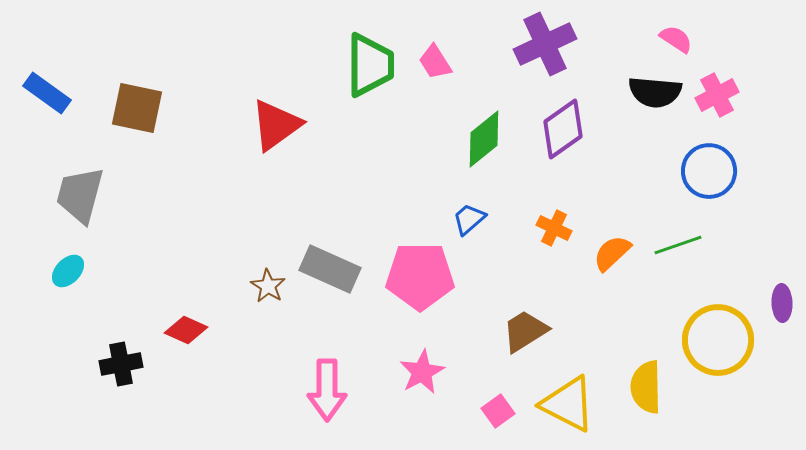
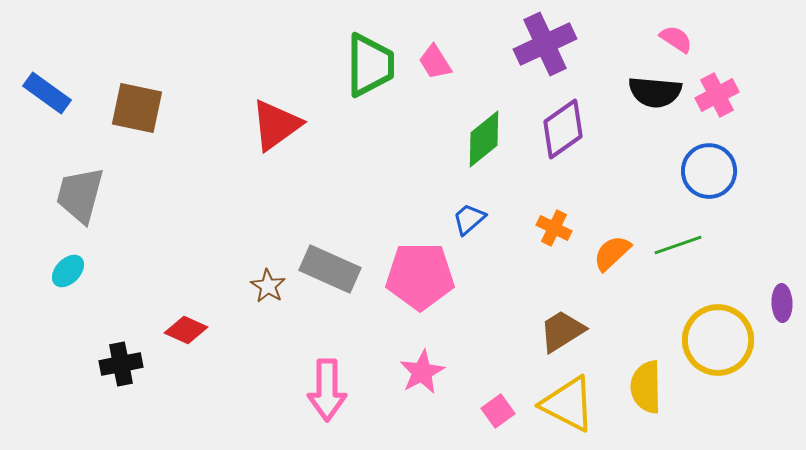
brown trapezoid: moved 37 px right
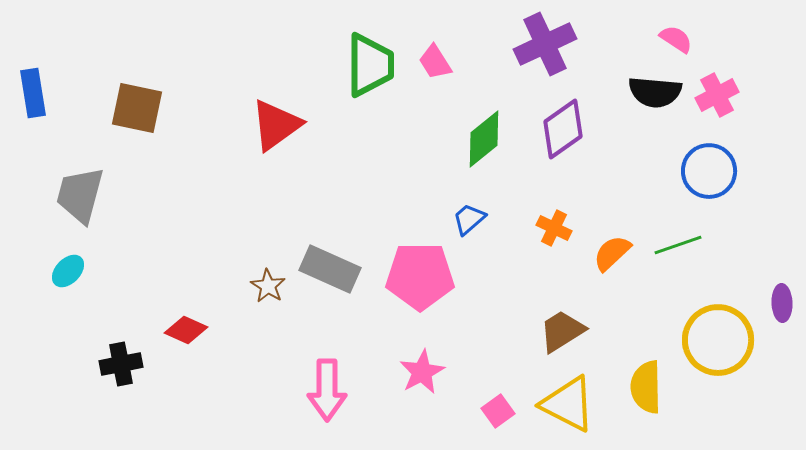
blue rectangle: moved 14 px left; rotated 45 degrees clockwise
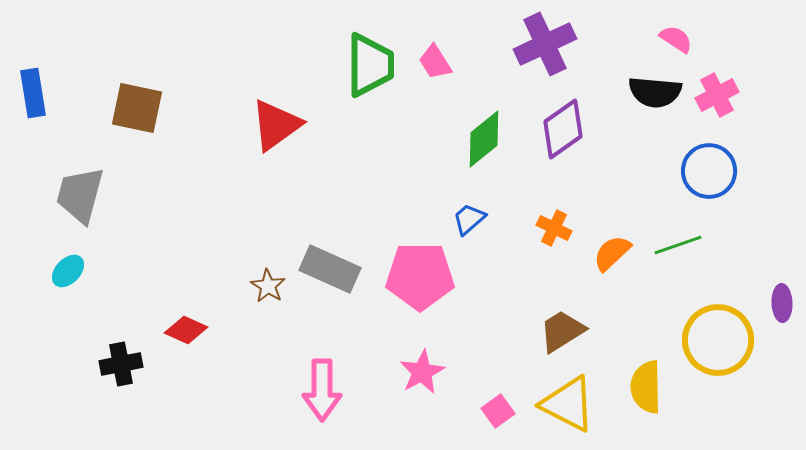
pink arrow: moved 5 px left
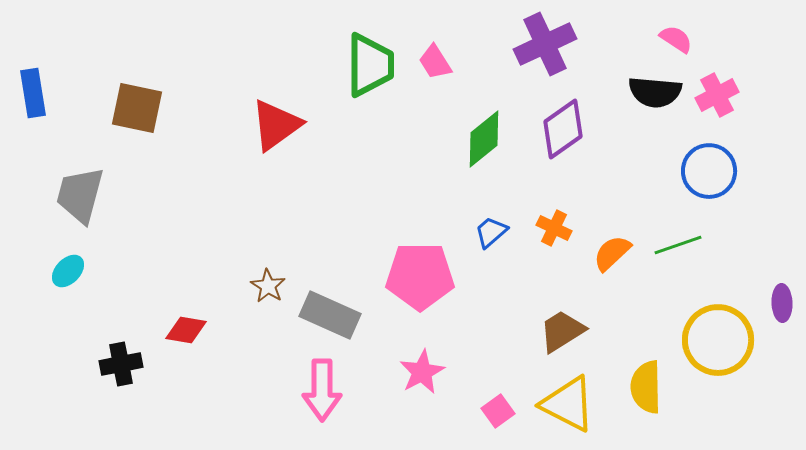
blue trapezoid: moved 22 px right, 13 px down
gray rectangle: moved 46 px down
red diamond: rotated 15 degrees counterclockwise
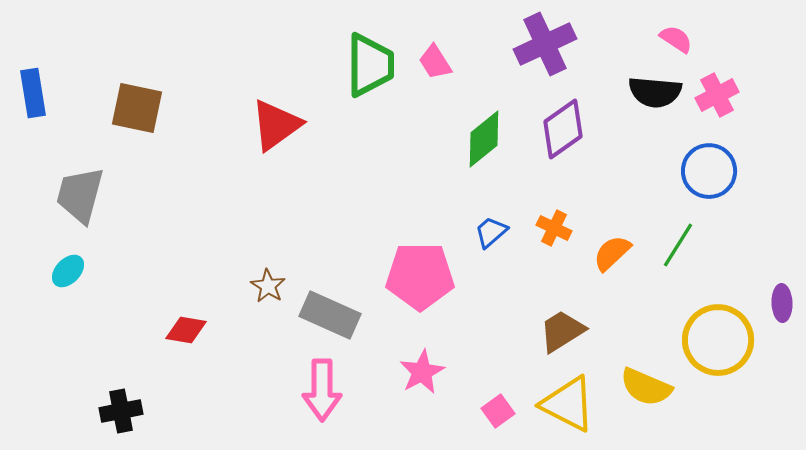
green line: rotated 39 degrees counterclockwise
black cross: moved 47 px down
yellow semicircle: rotated 66 degrees counterclockwise
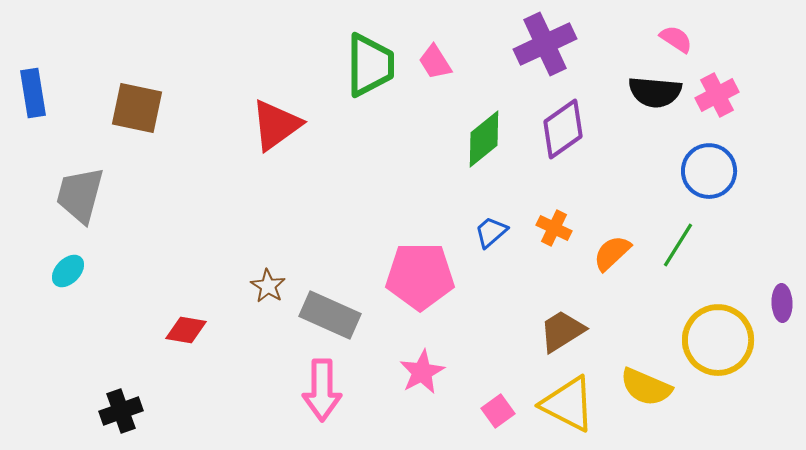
black cross: rotated 9 degrees counterclockwise
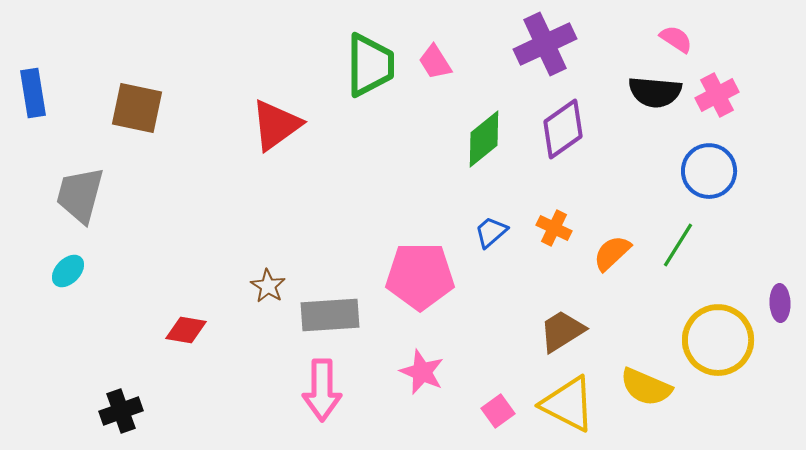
purple ellipse: moved 2 px left
gray rectangle: rotated 28 degrees counterclockwise
pink star: rotated 21 degrees counterclockwise
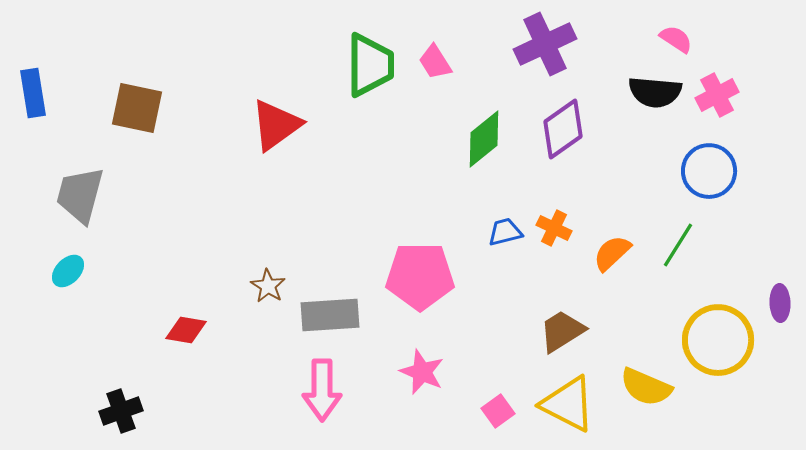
blue trapezoid: moved 14 px right; rotated 27 degrees clockwise
